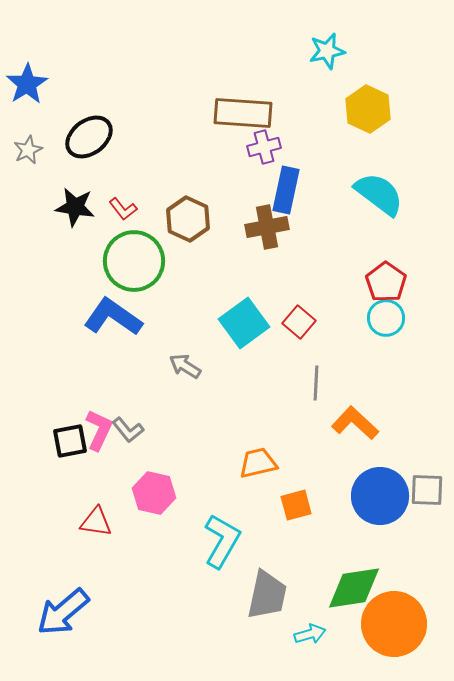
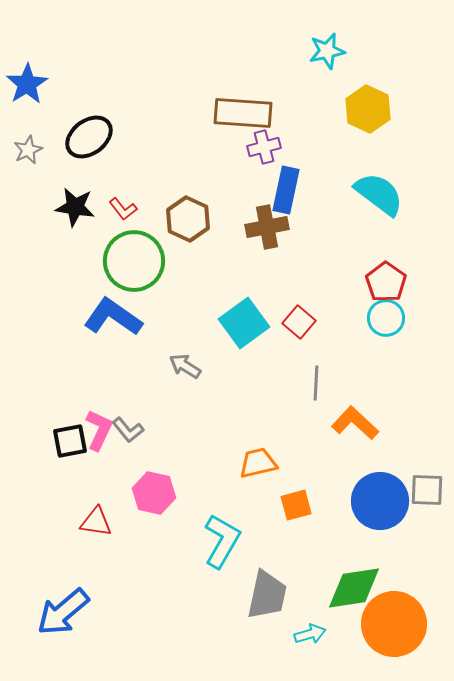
blue circle: moved 5 px down
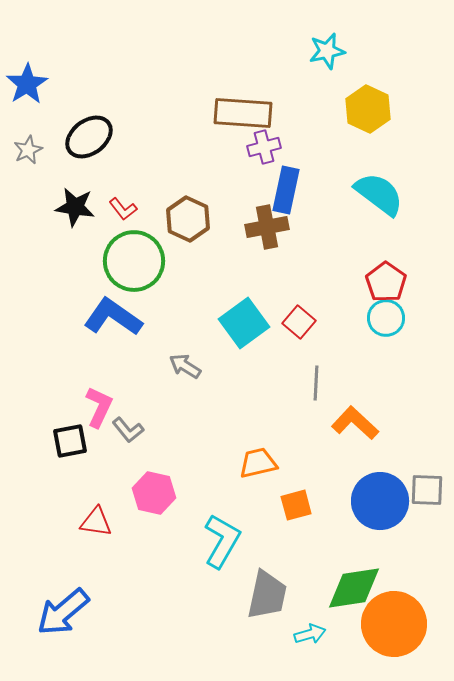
pink L-shape: moved 23 px up
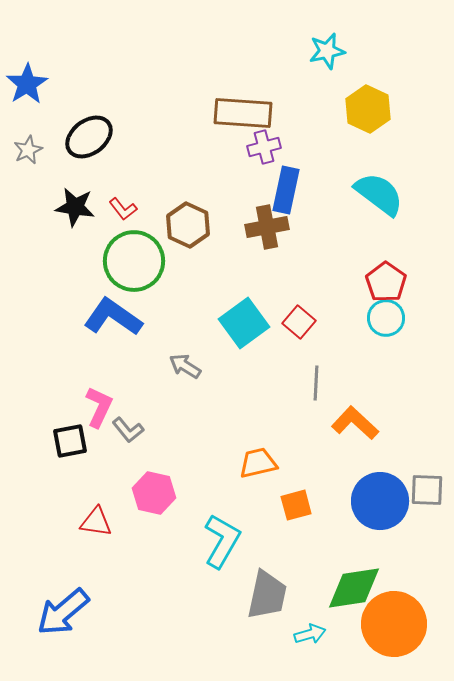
brown hexagon: moved 6 px down
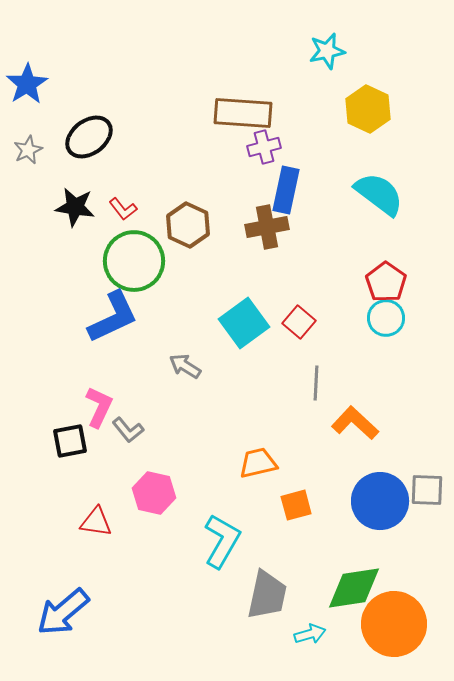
blue L-shape: rotated 120 degrees clockwise
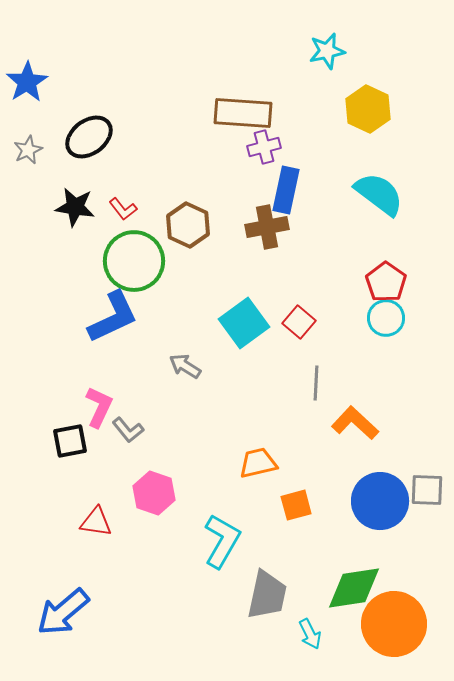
blue star: moved 2 px up
pink hexagon: rotated 6 degrees clockwise
cyan arrow: rotated 80 degrees clockwise
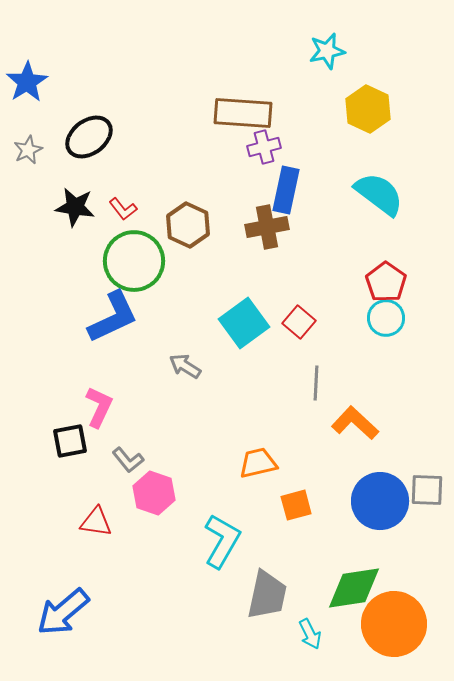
gray L-shape: moved 30 px down
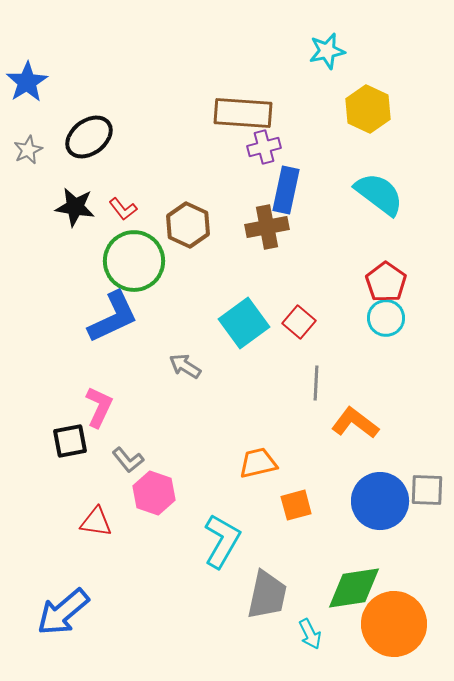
orange L-shape: rotated 6 degrees counterclockwise
